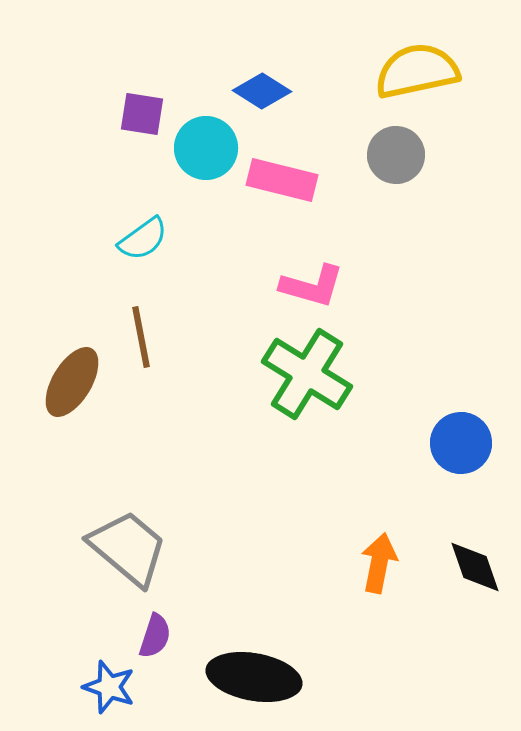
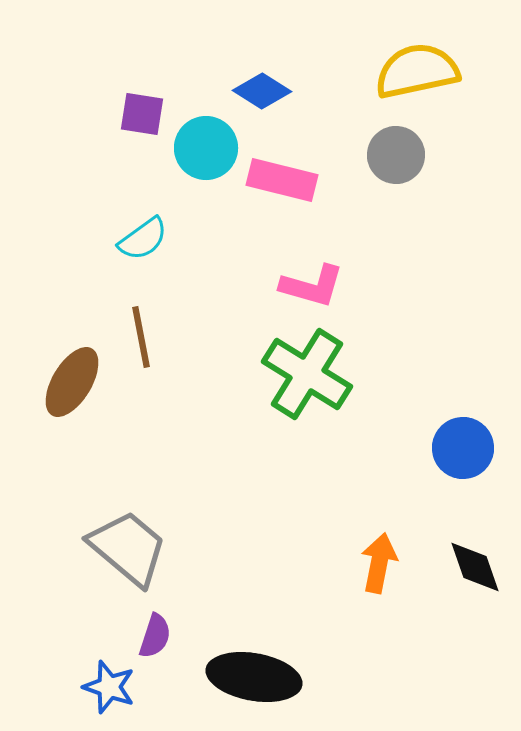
blue circle: moved 2 px right, 5 px down
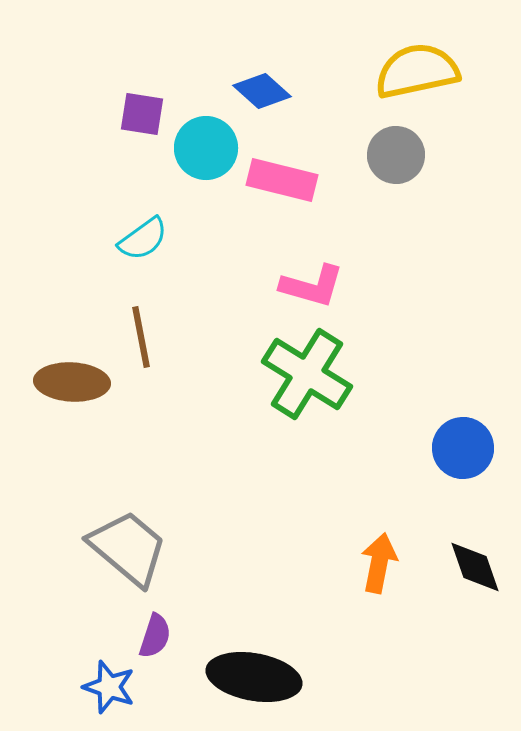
blue diamond: rotated 10 degrees clockwise
brown ellipse: rotated 62 degrees clockwise
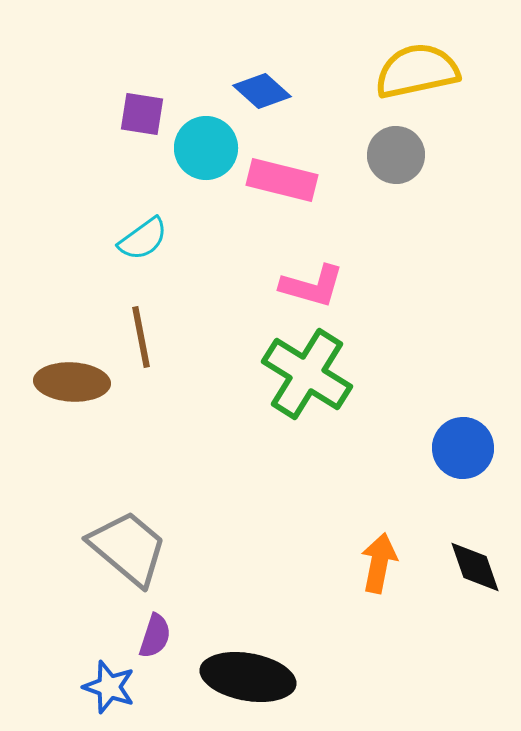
black ellipse: moved 6 px left
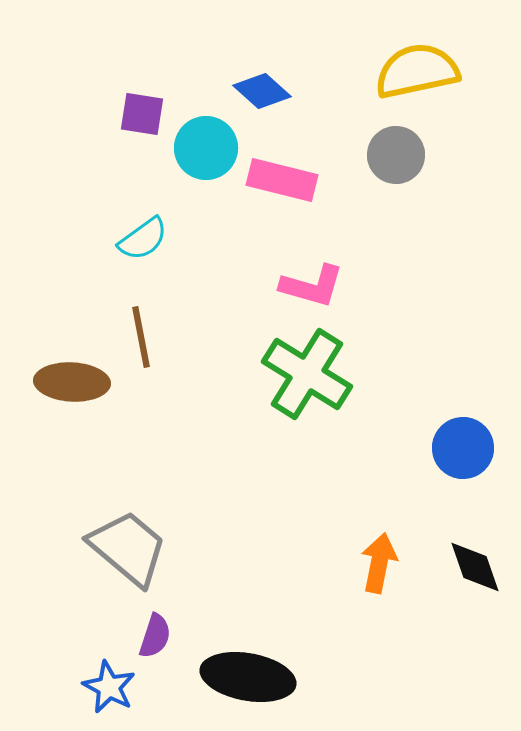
blue star: rotated 8 degrees clockwise
